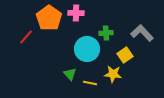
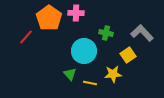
green cross: rotated 16 degrees clockwise
cyan circle: moved 3 px left, 2 px down
yellow square: moved 3 px right
yellow star: rotated 12 degrees counterclockwise
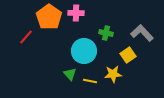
orange pentagon: moved 1 px up
yellow line: moved 2 px up
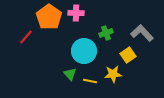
green cross: rotated 32 degrees counterclockwise
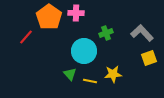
yellow square: moved 21 px right, 3 px down; rotated 14 degrees clockwise
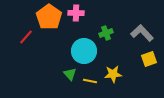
yellow square: moved 1 px down
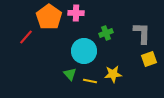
gray L-shape: rotated 45 degrees clockwise
